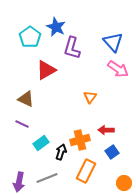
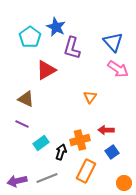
purple arrow: moved 2 px left, 1 px up; rotated 66 degrees clockwise
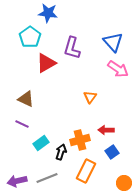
blue star: moved 8 px left, 14 px up; rotated 18 degrees counterclockwise
red triangle: moved 7 px up
